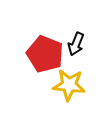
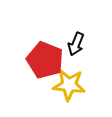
red pentagon: moved 6 px down
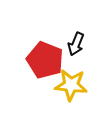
yellow star: moved 2 px right
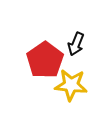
red pentagon: rotated 15 degrees clockwise
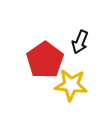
black arrow: moved 4 px right, 2 px up
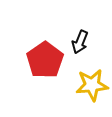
yellow star: moved 21 px right; rotated 12 degrees counterclockwise
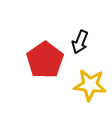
yellow star: moved 2 px left; rotated 12 degrees clockwise
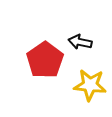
black arrow: rotated 80 degrees clockwise
